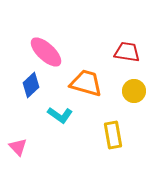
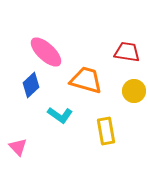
orange trapezoid: moved 3 px up
yellow rectangle: moved 7 px left, 4 px up
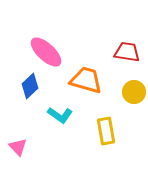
blue diamond: moved 1 px left, 1 px down
yellow circle: moved 1 px down
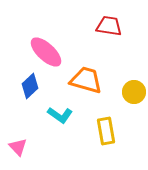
red trapezoid: moved 18 px left, 26 px up
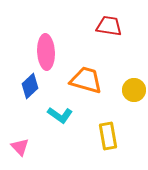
pink ellipse: rotated 44 degrees clockwise
yellow circle: moved 2 px up
yellow rectangle: moved 2 px right, 5 px down
pink triangle: moved 2 px right
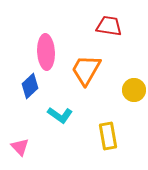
orange trapezoid: moved 10 px up; rotated 76 degrees counterclockwise
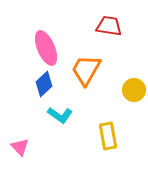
pink ellipse: moved 4 px up; rotated 20 degrees counterclockwise
blue diamond: moved 14 px right, 2 px up
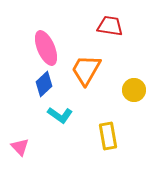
red trapezoid: moved 1 px right
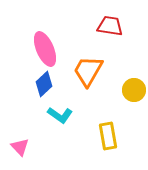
pink ellipse: moved 1 px left, 1 px down
orange trapezoid: moved 2 px right, 1 px down
